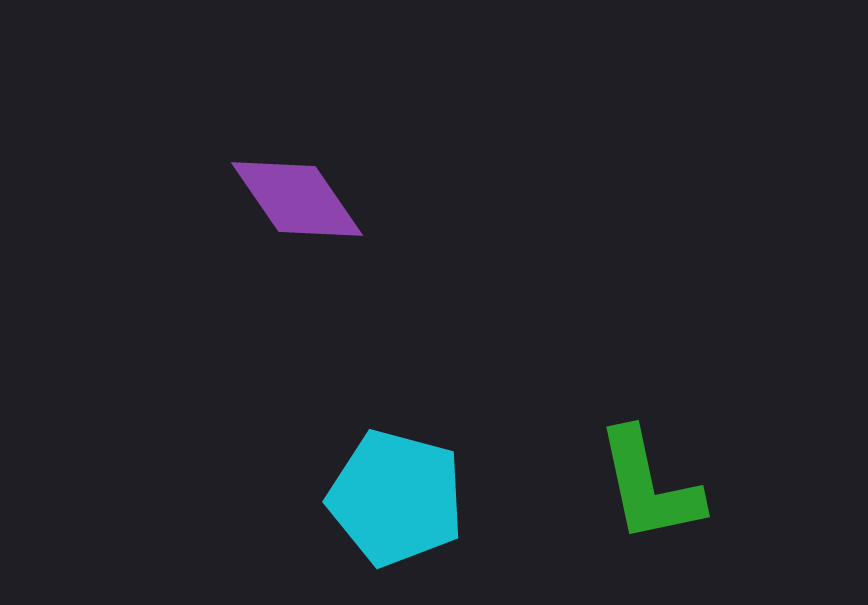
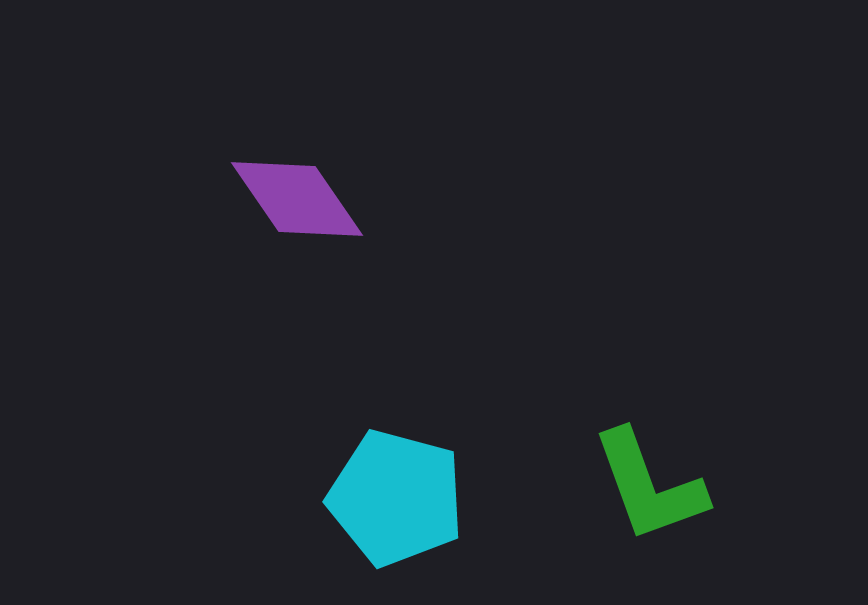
green L-shape: rotated 8 degrees counterclockwise
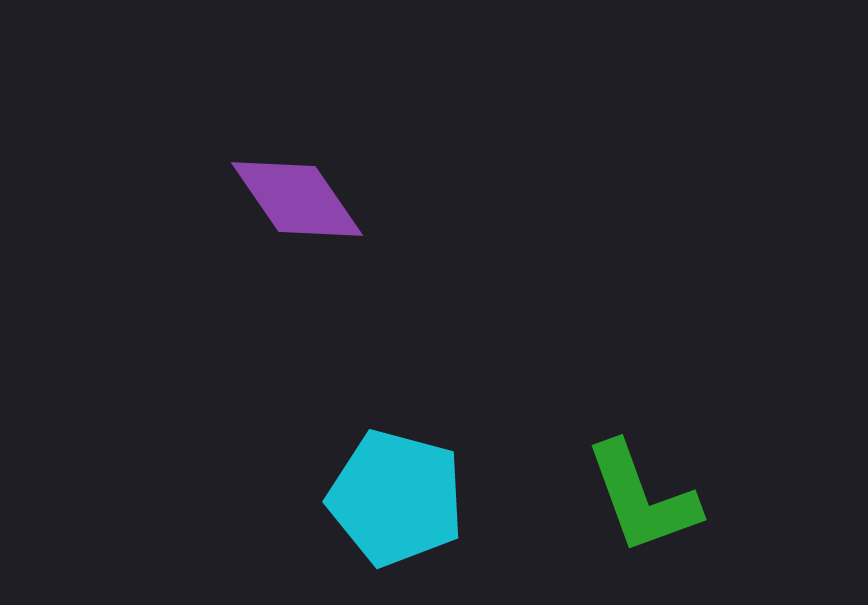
green L-shape: moved 7 px left, 12 px down
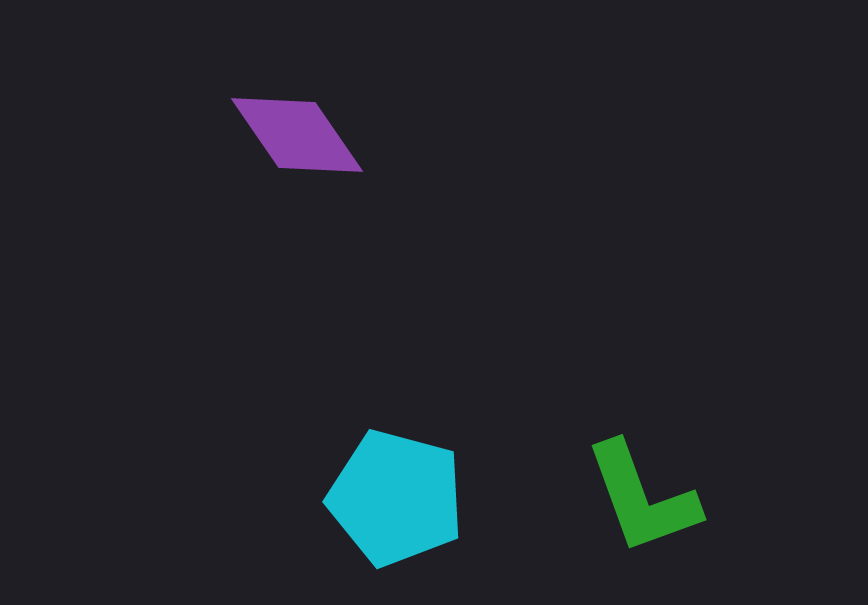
purple diamond: moved 64 px up
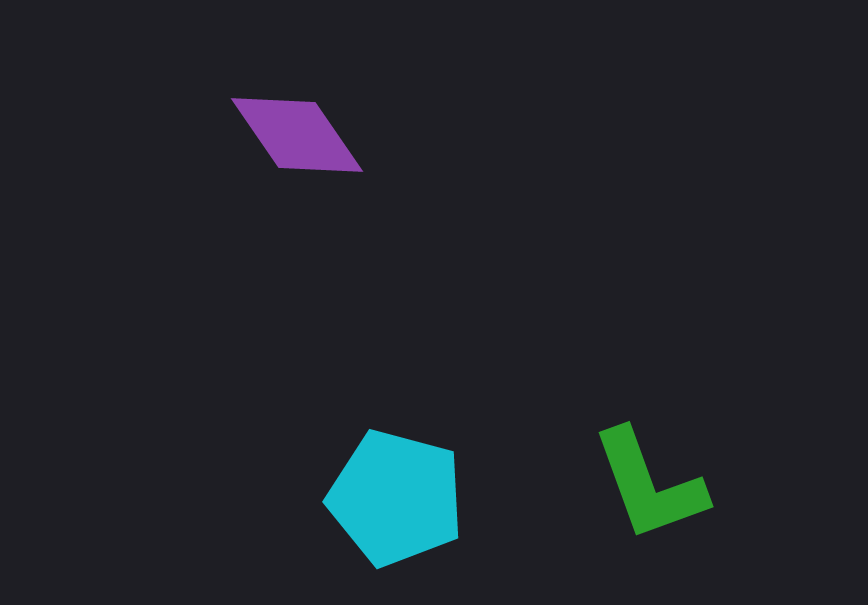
green L-shape: moved 7 px right, 13 px up
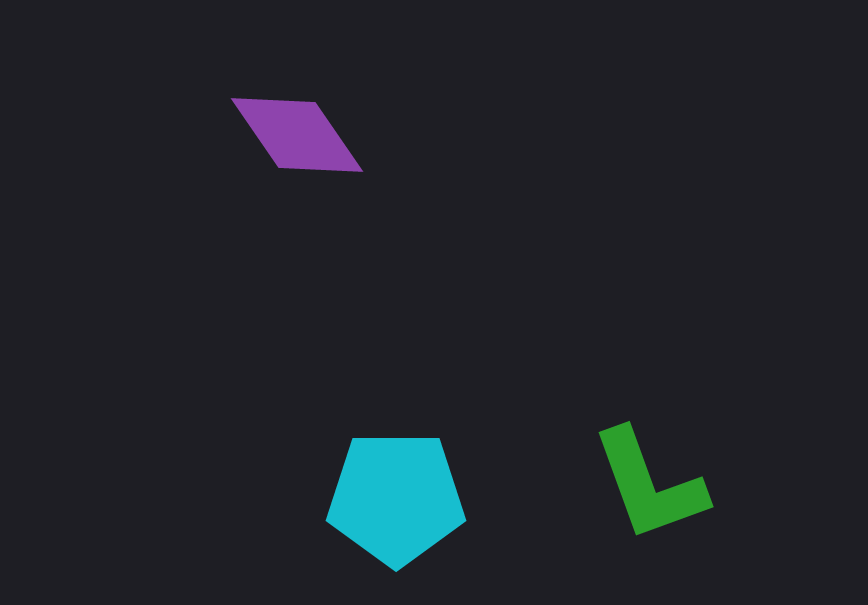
cyan pentagon: rotated 15 degrees counterclockwise
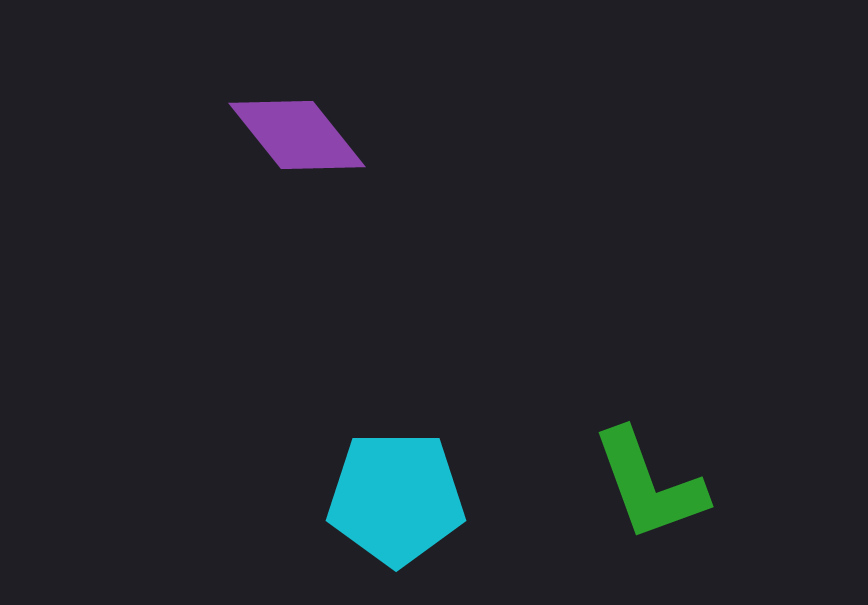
purple diamond: rotated 4 degrees counterclockwise
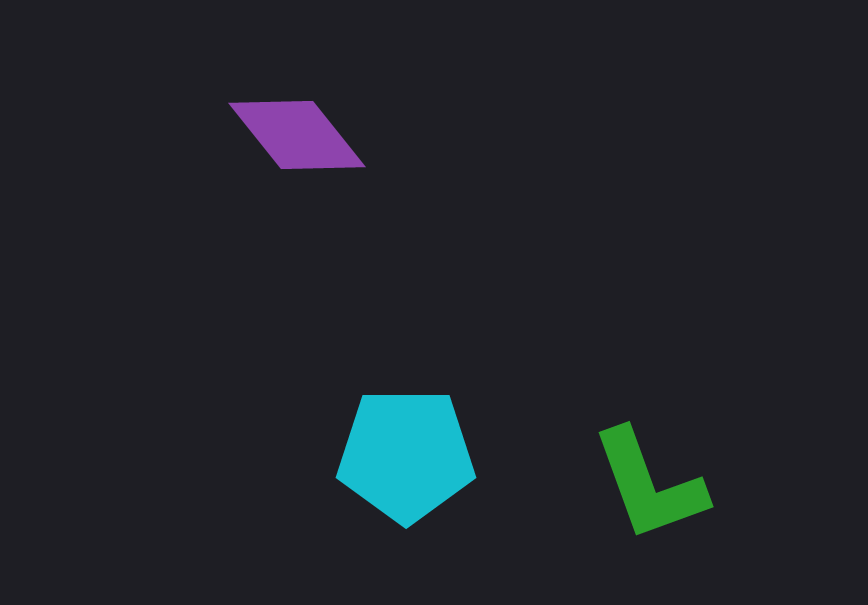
cyan pentagon: moved 10 px right, 43 px up
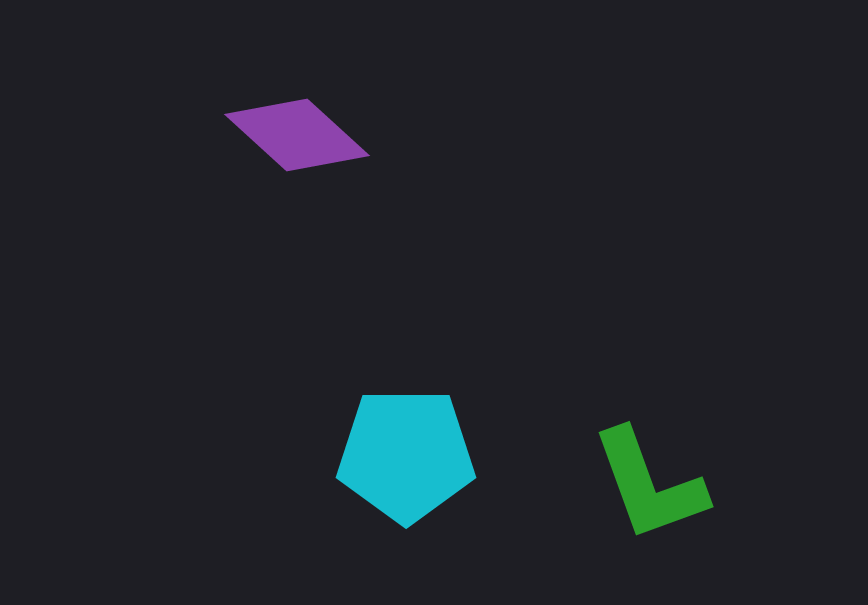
purple diamond: rotated 9 degrees counterclockwise
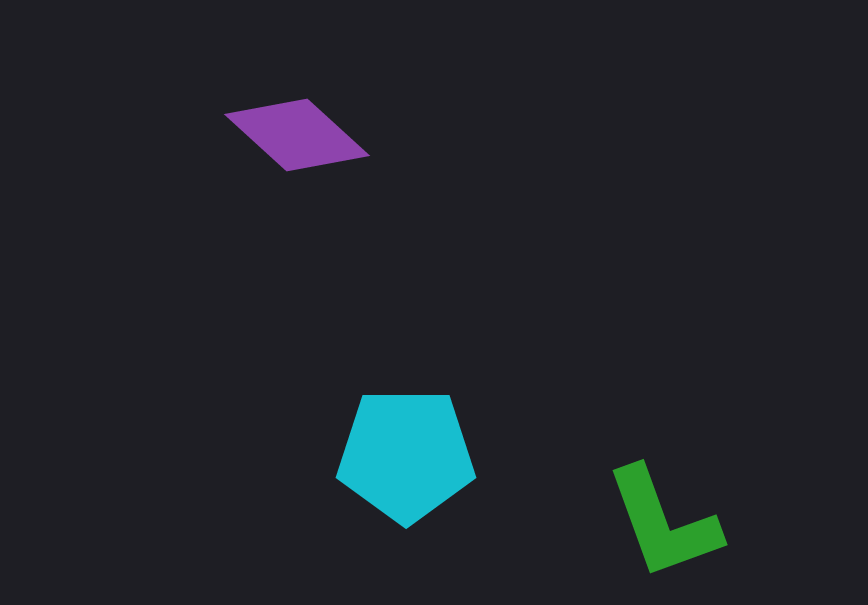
green L-shape: moved 14 px right, 38 px down
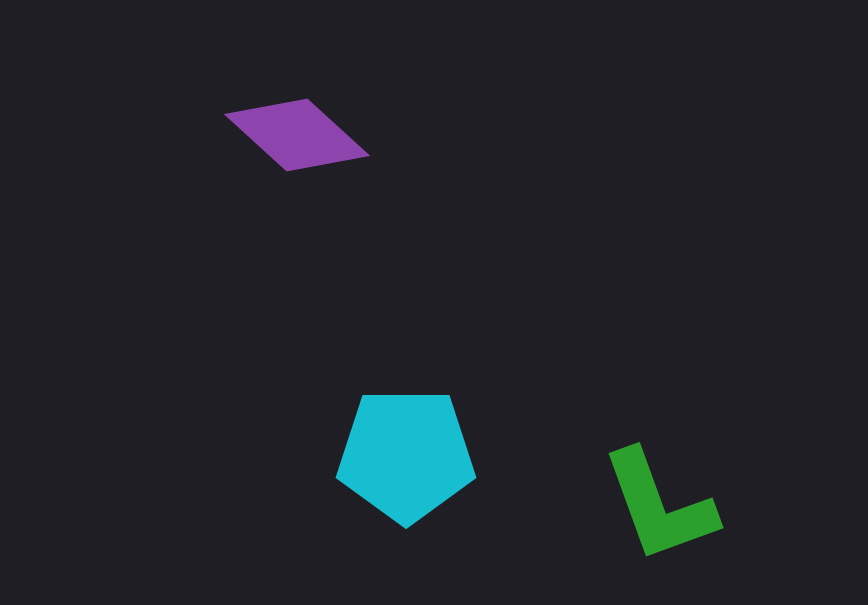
green L-shape: moved 4 px left, 17 px up
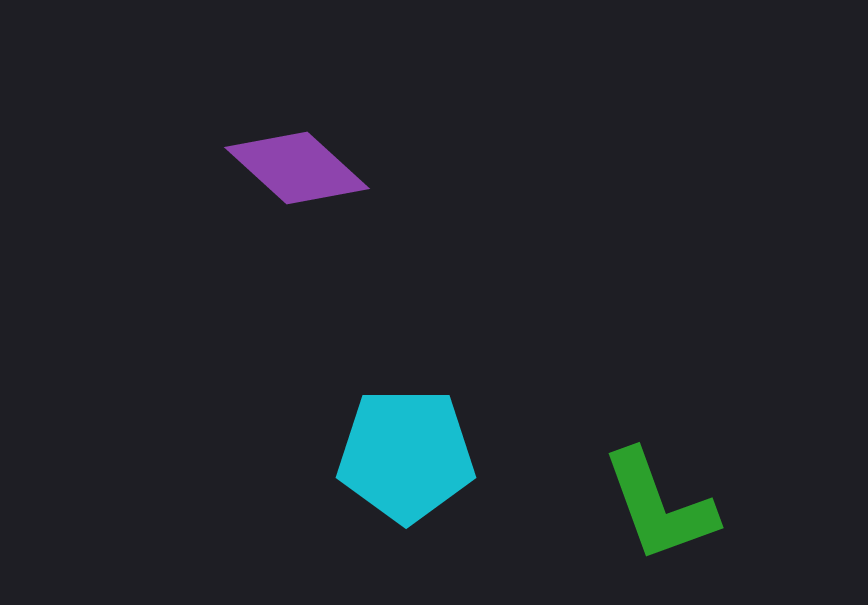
purple diamond: moved 33 px down
